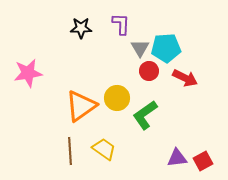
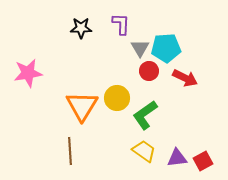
orange triangle: moved 1 px right; rotated 24 degrees counterclockwise
yellow trapezoid: moved 40 px right, 2 px down
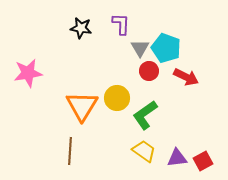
black star: rotated 10 degrees clockwise
cyan pentagon: rotated 24 degrees clockwise
red arrow: moved 1 px right, 1 px up
brown line: rotated 8 degrees clockwise
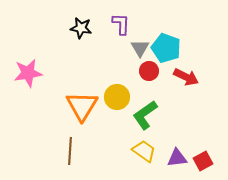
yellow circle: moved 1 px up
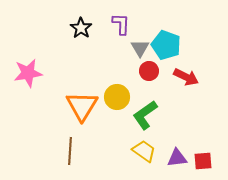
black star: rotated 25 degrees clockwise
cyan pentagon: moved 3 px up
red square: rotated 24 degrees clockwise
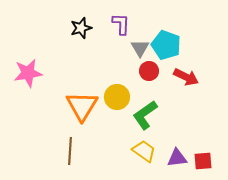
black star: rotated 20 degrees clockwise
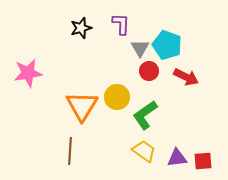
cyan pentagon: moved 1 px right
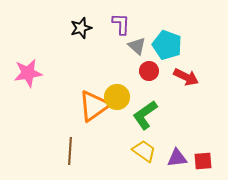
gray triangle: moved 3 px left, 2 px up; rotated 18 degrees counterclockwise
orange triangle: moved 12 px right; rotated 24 degrees clockwise
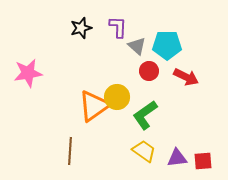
purple L-shape: moved 3 px left, 3 px down
cyan pentagon: rotated 20 degrees counterclockwise
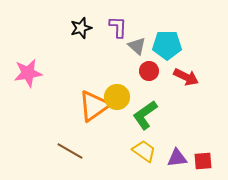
brown line: rotated 64 degrees counterclockwise
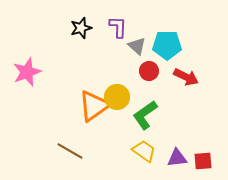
pink star: moved 1 px left, 1 px up; rotated 12 degrees counterclockwise
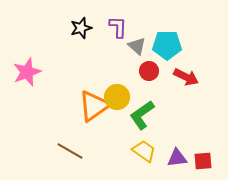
green L-shape: moved 3 px left
